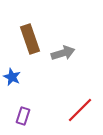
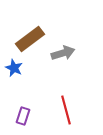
brown rectangle: rotated 72 degrees clockwise
blue star: moved 2 px right, 9 px up
red line: moved 14 px left; rotated 60 degrees counterclockwise
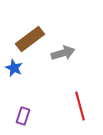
red line: moved 14 px right, 4 px up
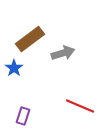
blue star: rotated 12 degrees clockwise
red line: rotated 52 degrees counterclockwise
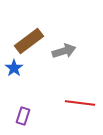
brown rectangle: moved 1 px left, 2 px down
gray arrow: moved 1 px right, 2 px up
red line: moved 3 px up; rotated 16 degrees counterclockwise
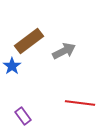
gray arrow: rotated 10 degrees counterclockwise
blue star: moved 2 px left, 2 px up
purple rectangle: rotated 54 degrees counterclockwise
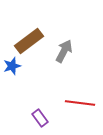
gray arrow: rotated 35 degrees counterclockwise
blue star: rotated 18 degrees clockwise
purple rectangle: moved 17 px right, 2 px down
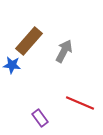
brown rectangle: rotated 12 degrees counterclockwise
blue star: moved 1 px up; rotated 24 degrees clockwise
red line: rotated 16 degrees clockwise
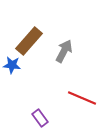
red line: moved 2 px right, 5 px up
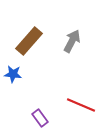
gray arrow: moved 8 px right, 10 px up
blue star: moved 1 px right, 9 px down
red line: moved 1 px left, 7 px down
